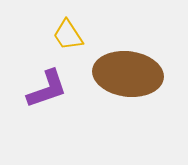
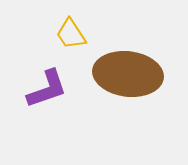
yellow trapezoid: moved 3 px right, 1 px up
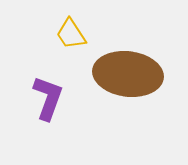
purple L-shape: moved 1 px right, 9 px down; rotated 51 degrees counterclockwise
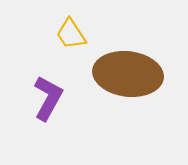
purple L-shape: rotated 9 degrees clockwise
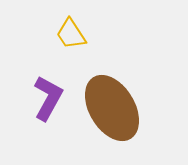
brown ellipse: moved 16 px left, 34 px down; rotated 52 degrees clockwise
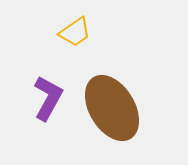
yellow trapezoid: moved 4 px right, 2 px up; rotated 92 degrees counterclockwise
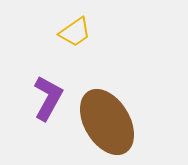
brown ellipse: moved 5 px left, 14 px down
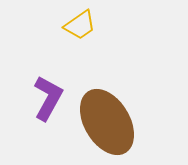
yellow trapezoid: moved 5 px right, 7 px up
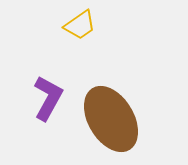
brown ellipse: moved 4 px right, 3 px up
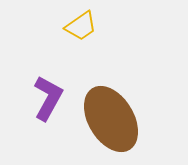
yellow trapezoid: moved 1 px right, 1 px down
